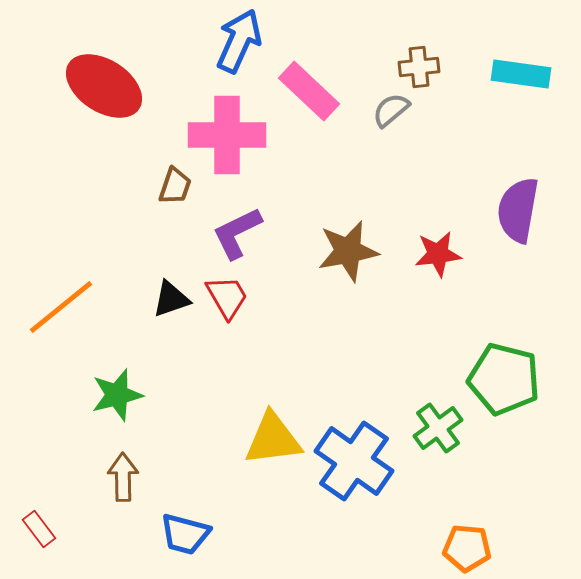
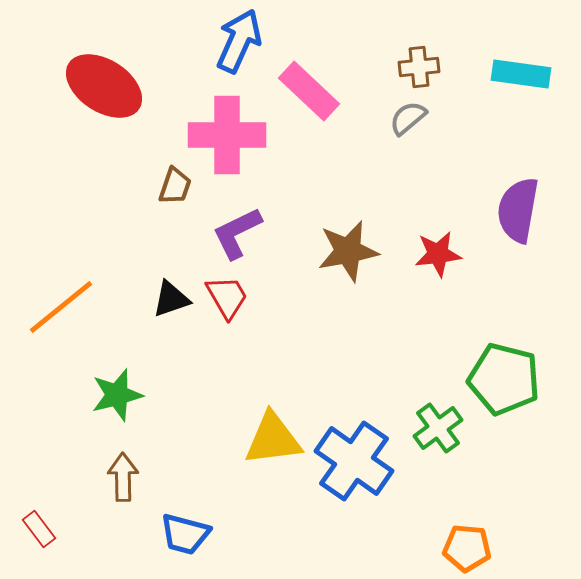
gray semicircle: moved 17 px right, 8 px down
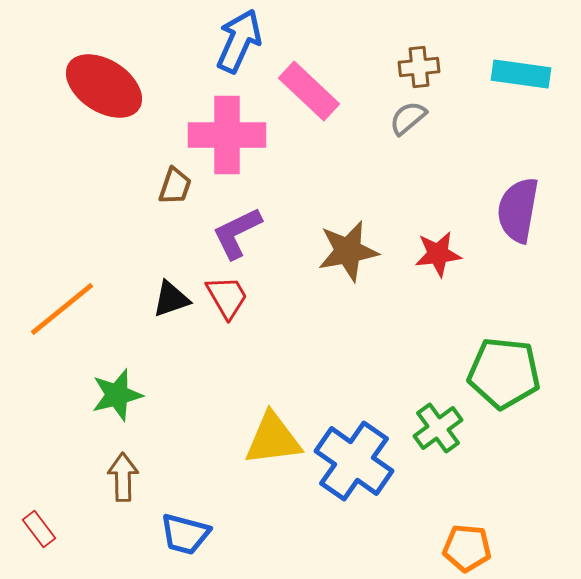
orange line: moved 1 px right, 2 px down
green pentagon: moved 6 px up; rotated 8 degrees counterclockwise
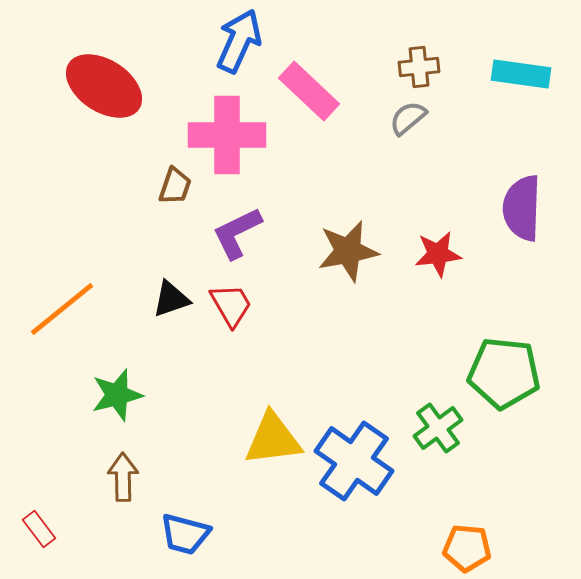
purple semicircle: moved 4 px right, 2 px up; rotated 8 degrees counterclockwise
red trapezoid: moved 4 px right, 8 px down
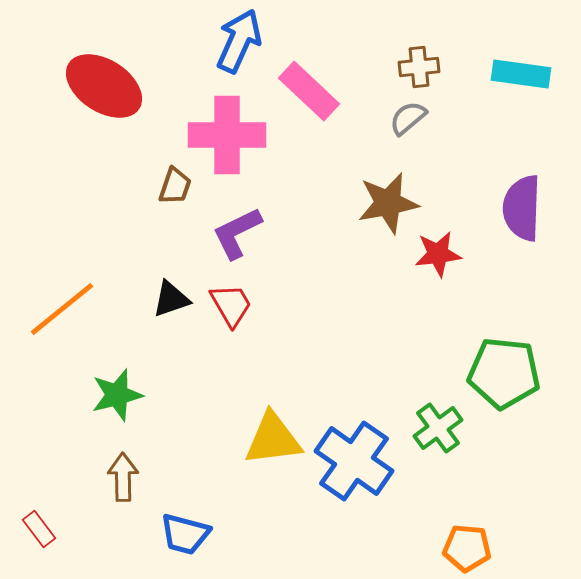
brown star: moved 40 px right, 48 px up
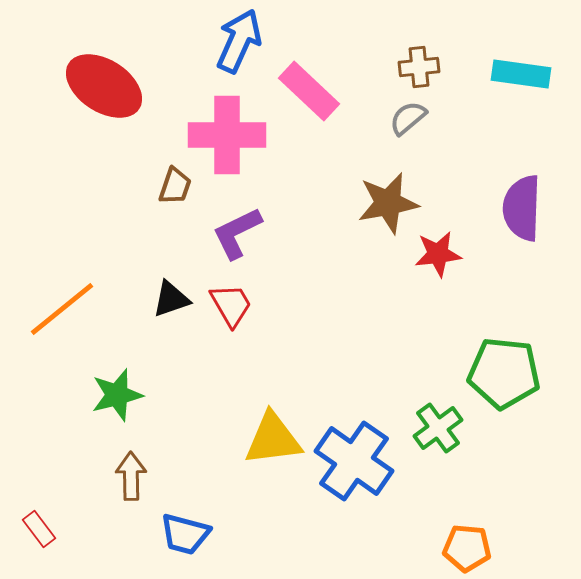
brown arrow: moved 8 px right, 1 px up
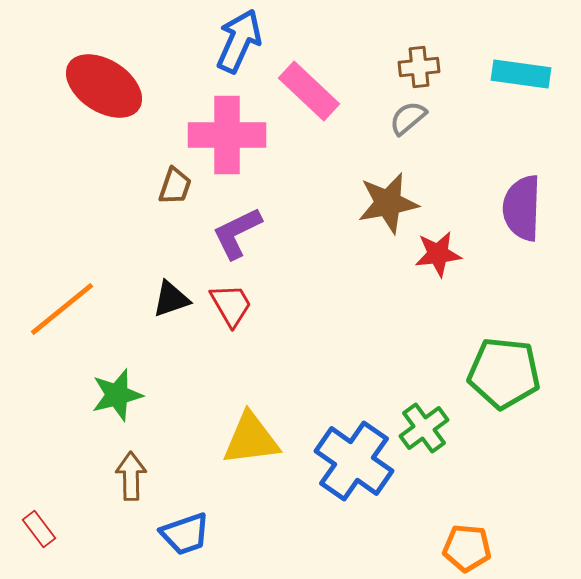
green cross: moved 14 px left
yellow triangle: moved 22 px left
blue trapezoid: rotated 34 degrees counterclockwise
